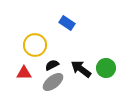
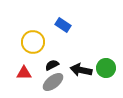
blue rectangle: moved 4 px left, 2 px down
yellow circle: moved 2 px left, 3 px up
black arrow: moved 1 px down; rotated 25 degrees counterclockwise
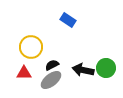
blue rectangle: moved 5 px right, 5 px up
yellow circle: moved 2 px left, 5 px down
black arrow: moved 2 px right
gray ellipse: moved 2 px left, 2 px up
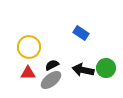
blue rectangle: moved 13 px right, 13 px down
yellow circle: moved 2 px left
red triangle: moved 4 px right
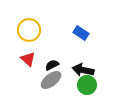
yellow circle: moved 17 px up
green circle: moved 19 px left, 17 px down
red triangle: moved 14 px up; rotated 42 degrees clockwise
